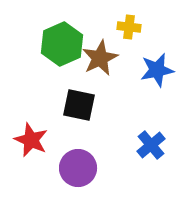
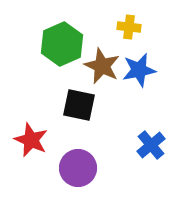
brown star: moved 2 px right, 8 px down; rotated 21 degrees counterclockwise
blue star: moved 18 px left
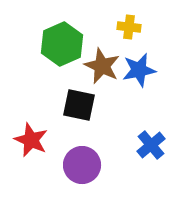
purple circle: moved 4 px right, 3 px up
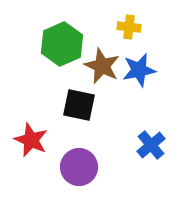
purple circle: moved 3 px left, 2 px down
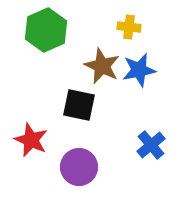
green hexagon: moved 16 px left, 14 px up
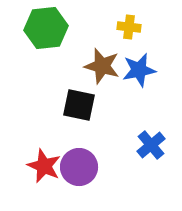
green hexagon: moved 2 px up; rotated 18 degrees clockwise
brown star: rotated 9 degrees counterclockwise
red star: moved 13 px right, 26 px down
